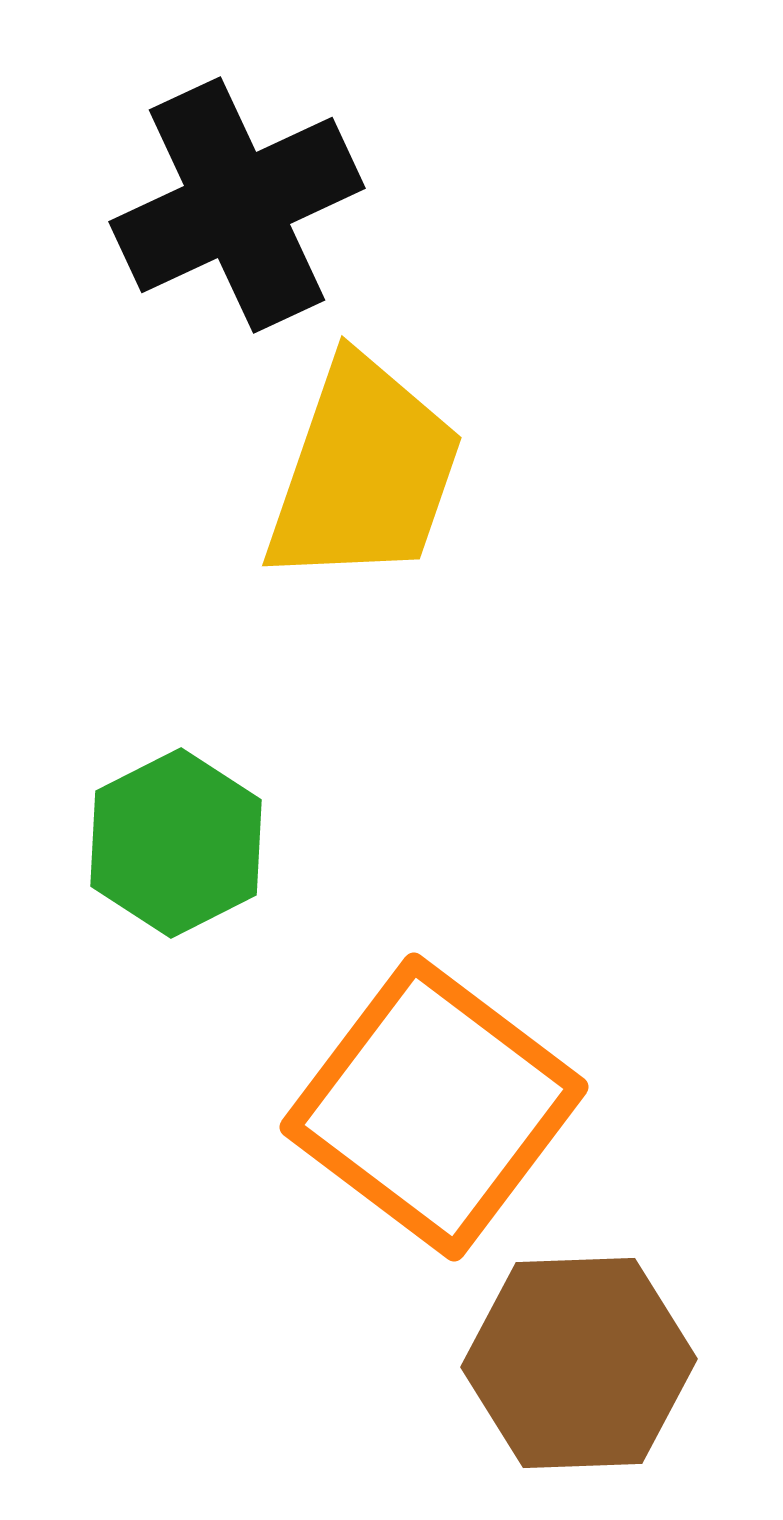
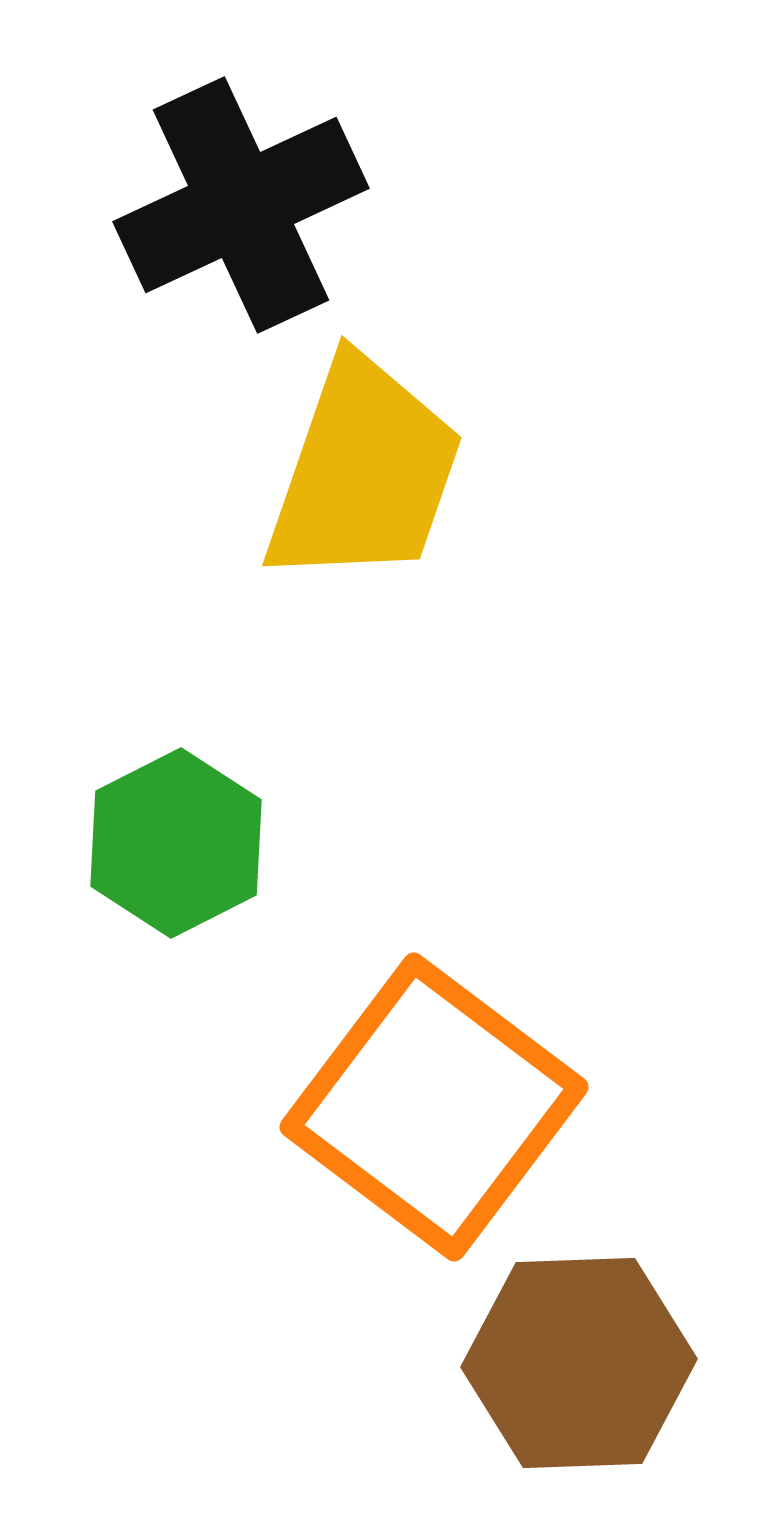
black cross: moved 4 px right
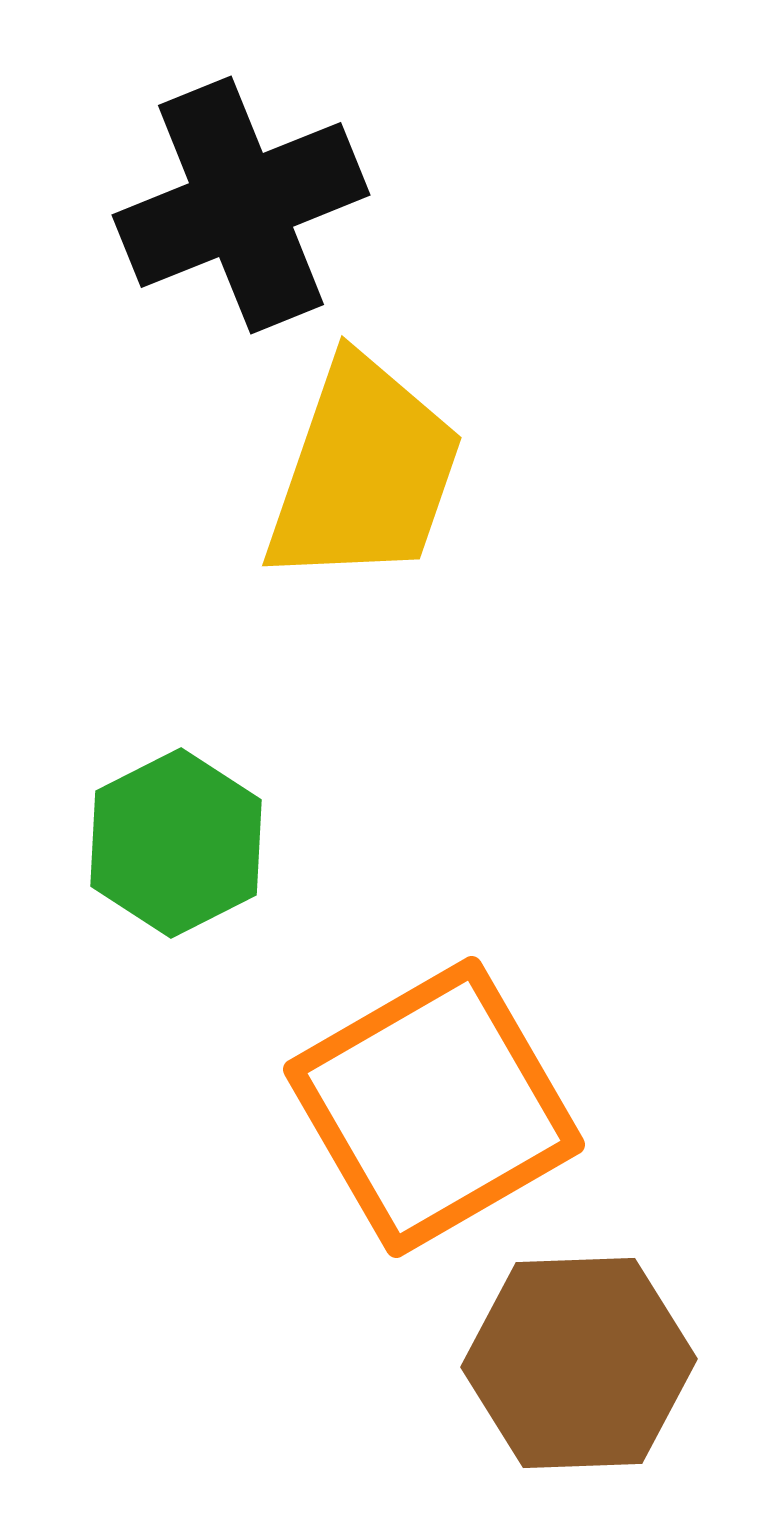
black cross: rotated 3 degrees clockwise
orange square: rotated 23 degrees clockwise
